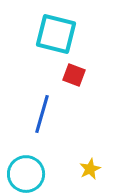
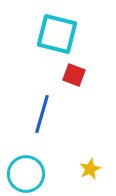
cyan square: moved 1 px right
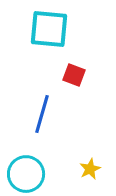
cyan square: moved 8 px left, 5 px up; rotated 9 degrees counterclockwise
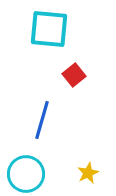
red square: rotated 30 degrees clockwise
blue line: moved 6 px down
yellow star: moved 2 px left, 4 px down
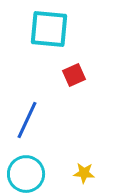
red square: rotated 15 degrees clockwise
blue line: moved 15 px left; rotated 9 degrees clockwise
yellow star: moved 4 px left; rotated 30 degrees clockwise
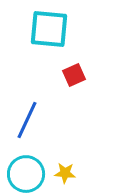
yellow star: moved 19 px left
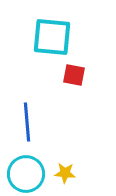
cyan square: moved 3 px right, 8 px down
red square: rotated 35 degrees clockwise
blue line: moved 2 px down; rotated 30 degrees counterclockwise
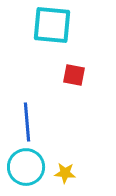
cyan square: moved 12 px up
cyan circle: moved 7 px up
